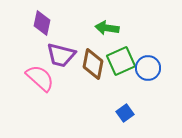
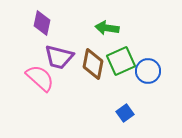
purple trapezoid: moved 2 px left, 2 px down
blue circle: moved 3 px down
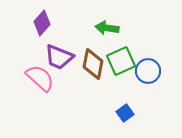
purple diamond: rotated 30 degrees clockwise
purple trapezoid: rotated 8 degrees clockwise
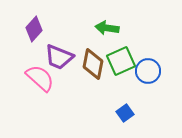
purple diamond: moved 8 px left, 6 px down
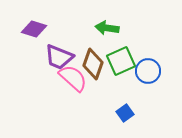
purple diamond: rotated 65 degrees clockwise
brown diamond: rotated 8 degrees clockwise
pink semicircle: moved 33 px right
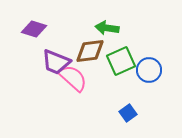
purple trapezoid: moved 3 px left, 5 px down
brown diamond: moved 3 px left, 13 px up; rotated 64 degrees clockwise
blue circle: moved 1 px right, 1 px up
blue square: moved 3 px right
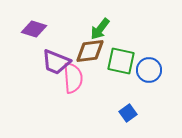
green arrow: moved 7 px left, 1 px down; rotated 60 degrees counterclockwise
green square: rotated 36 degrees clockwise
pink semicircle: rotated 44 degrees clockwise
